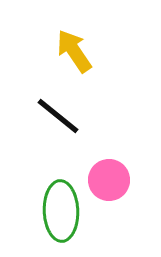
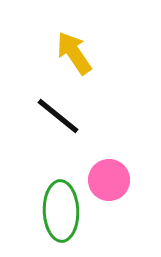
yellow arrow: moved 2 px down
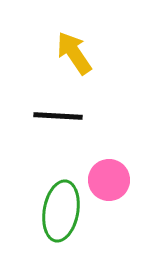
black line: rotated 36 degrees counterclockwise
green ellipse: rotated 12 degrees clockwise
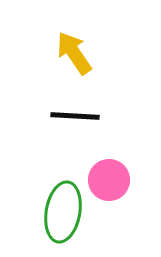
black line: moved 17 px right
green ellipse: moved 2 px right, 1 px down
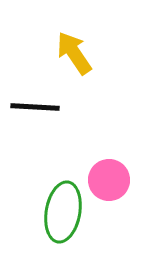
black line: moved 40 px left, 9 px up
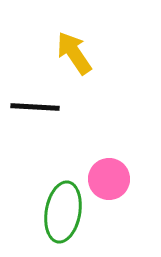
pink circle: moved 1 px up
